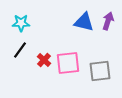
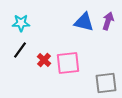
gray square: moved 6 px right, 12 px down
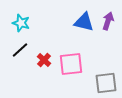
cyan star: rotated 18 degrees clockwise
black line: rotated 12 degrees clockwise
pink square: moved 3 px right, 1 px down
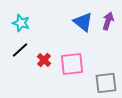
blue triangle: moved 1 px left; rotated 25 degrees clockwise
pink square: moved 1 px right
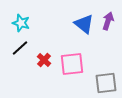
blue triangle: moved 1 px right, 2 px down
black line: moved 2 px up
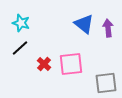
purple arrow: moved 7 px down; rotated 24 degrees counterclockwise
red cross: moved 4 px down
pink square: moved 1 px left
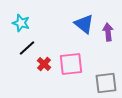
purple arrow: moved 4 px down
black line: moved 7 px right
